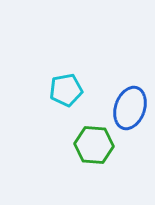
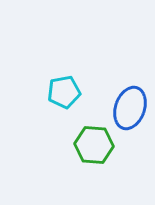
cyan pentagon: moved 2 px left, 2 px down
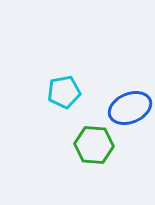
blue ellipse: rotated 48 degrees clockwise
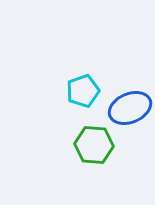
cyan pentagon: moved 19 px right, 1 px up; rotated 8 degrees counterclockwise
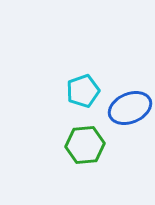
green hexagon: moved 9 px left; rotated 9 degrees counterclockwise
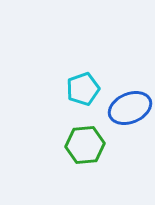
cyan pentagon: moved 2 px up
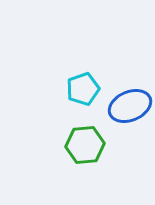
blue ellipse: moved 2 px up
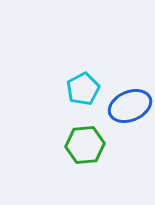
cyan pentagon: rotated 8 degrees counterclockwise
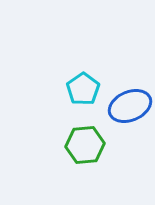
cyan pentagon: rotated 8 degrees counterclockwise
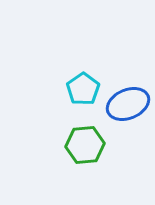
blue ellipse: moved 2 px left, 2 px up
